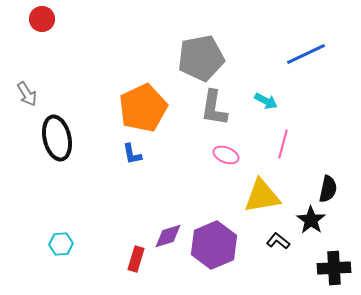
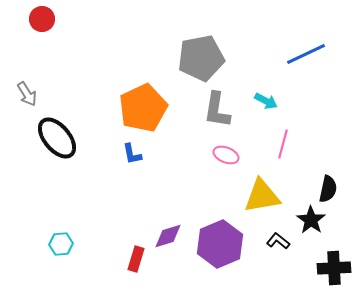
gray L-shape: moved 3 px right, 2 px down
black ellipse: rotated 27 degrees counterclockwise
purple hexagon: moved 6 px right, 1 px up
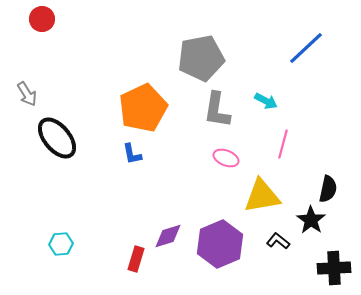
blue line: moved 6 px up; rotated 18 degrees counterclockwise
pink ellipse: moved 3 px down
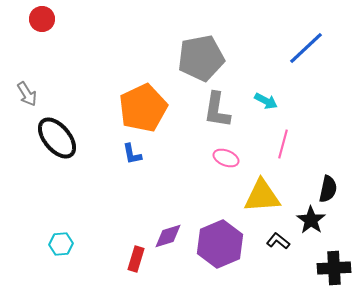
yellow triangle: rotated 6 degrees clockwise
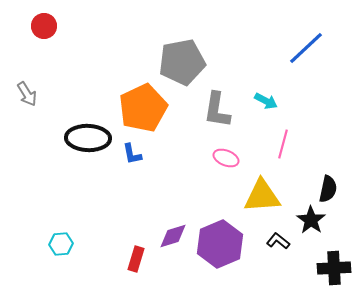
red circle: moved 2 px right, 7 px down
gray pentagon: moved 19 px left, 4 px down
black ellipse: moved 31 px right; rotated 48 degrees counterclockwise
purple diamond: moved 5 px right
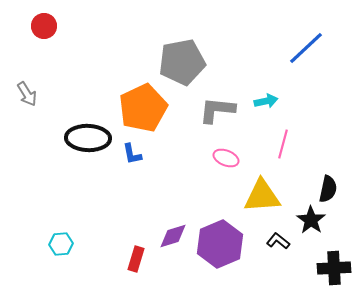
cyan arrow: rotated 40 degrees counterclockwise
gray L-shape: rotated 87 degrees clockwise
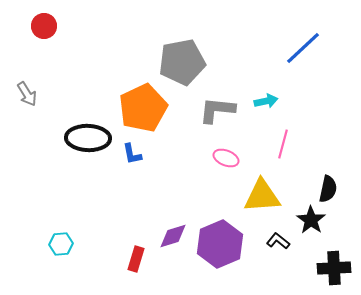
blue line: moved 3 px left
